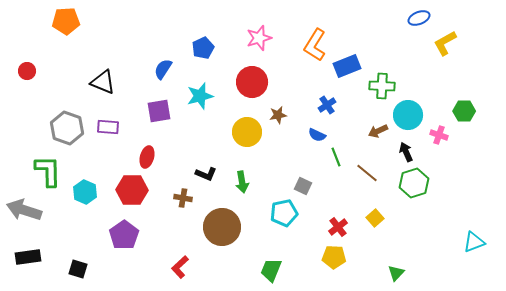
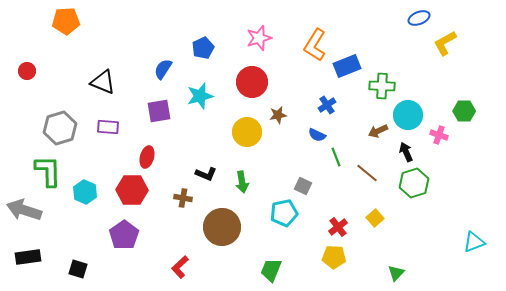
gray hexagon at (67, 128): moved 7 px left; rotated 24 degrees clockwise
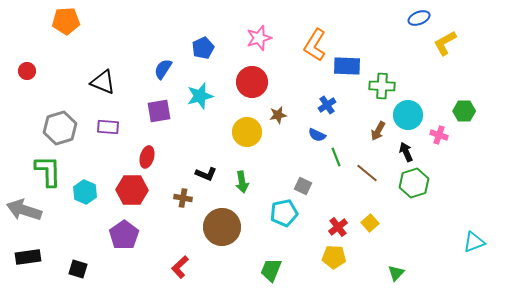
blue rectangle at (347, 66): rotated 24 degrees clockwise
brown arrow at (378, 131): rotated 36 degrees counterclockwise
yellow square at (375, 218): moved 5 px left, 5 px down
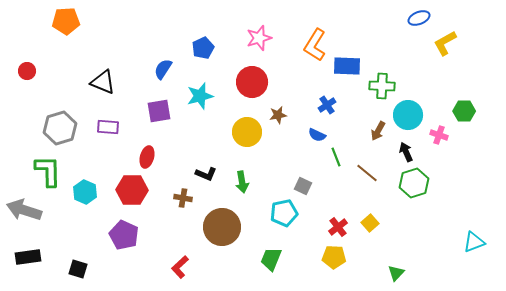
purple pentagon at (124, 235): rotated 12 degrees counterclockwise
green trapezoid at (271, 270): moved 11 px up
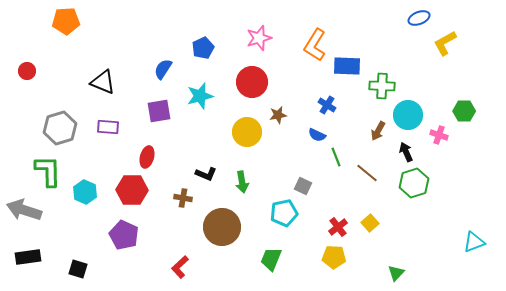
blue cross at (327, 105): rotated 24 degrees counterclockwise
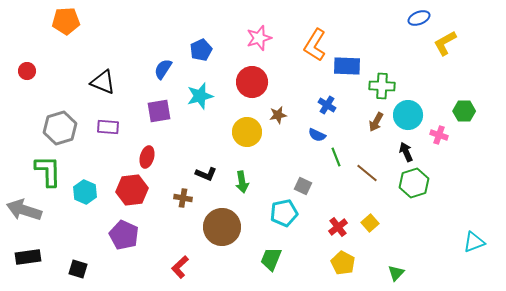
blue pentagon at (203, 48): moved 2 px left, 2 px down
brown arrow at (378, 131): moved 2 px left, 9 px up
red hexagon at (132, 190): rotated 8 degrees counterclockwise
yellow pentagon at (334, 257): moved 9 px right, 6 px down; rotated 25 degrees clockwise
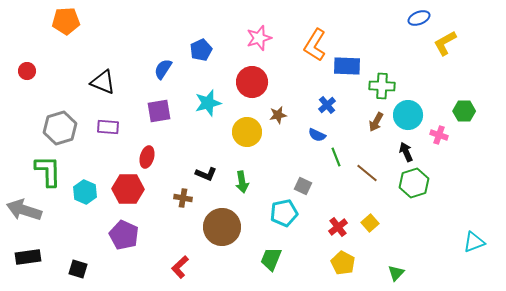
cyan star at (200, 96): moved 8 px right, 7 px down
blue cross at (327, 105): rotated 18 degrees clockwise
red hexagon at (132, 190): moved 4 px left, 1 px up; rotated 8 degrees clockwise
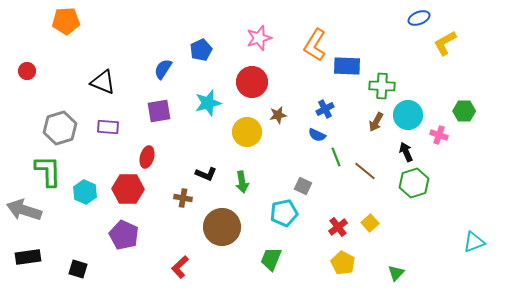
blue cross at (327, 105): moved 2 px left, 4 px down; rotated 12 degrees clockwise
brown line at (367, 173): moved 2 px left, 2 px up
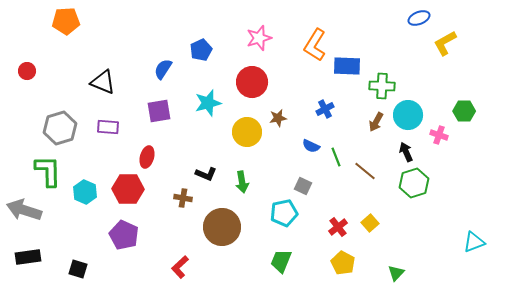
brown star at (278, 115): moved 3 px down
blue semicircle at (317, 135): moved 6 px left, 11 px down
green trapezoid at (271, 259): moved 10 px right, 2 px down
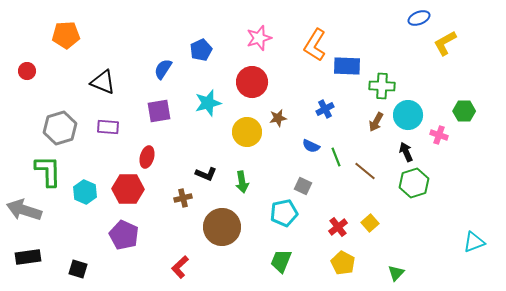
orange pentagon at (66, 21): moved 14 px down
brown cross at (183, 198): rotated 24 degrees counterclockwise
